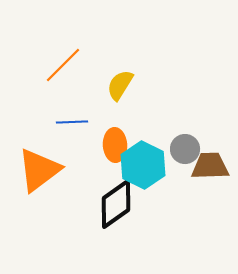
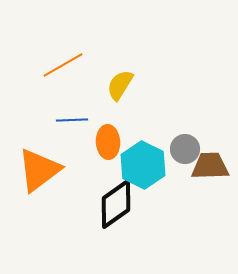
orange line: rotated 15 degrees clockwise
blue line: moved 2 px up
orange ellipse: moved 7 px left, 3 px up
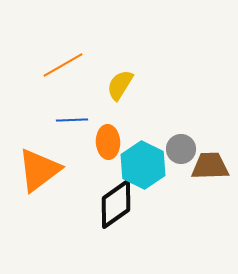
gray circle: moved 4 px left
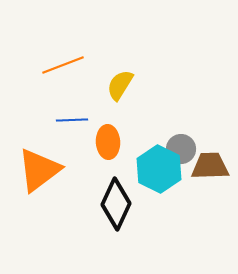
orange line: rotated 9 degrees clockwise
cyan hexagon: moved 16 px right, 4 px down
black diamond: rotated 30 degrees counterclockwise
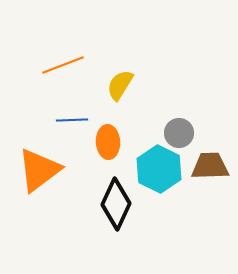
gray circle: moved 2 px left, 16 px up
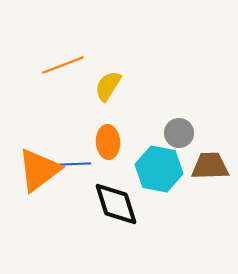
yellow semicircle: moved 12 px left, 1 px down
blue line: moved 3 px right, 44 px down
cyan hexagon: rotated 15 degrees counterclockwise
black diamond: rotated 42 degrees counterclockwise
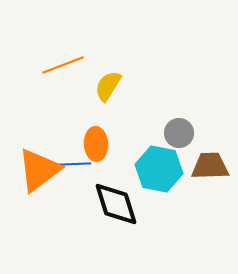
orange ellipse: moved 12 px left, 2 px down
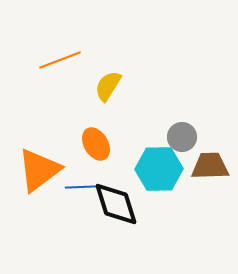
orange line: moved 3 px left, 5 px up
gray circle: moved 3 px right, 4 px down
orange ellipse: rotated 28 degrees counterclockwise
blue line: moved 6 px right, 23 px down
cyan hexagon: rotated 12 degrees counterclockwise
